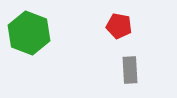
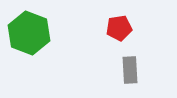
red pentagon: moved 2 px down; rotated 20 degrees counterclockwise
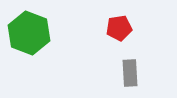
gray rectangle: moved 3 px down
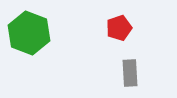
red pentagon: rotated 10 degrees counterclockwise
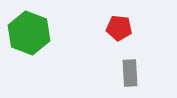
red pentagon: rotated 25 degrees clockwise
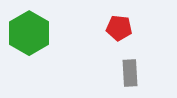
green hexagon: rotated 9 degrees clockwise
